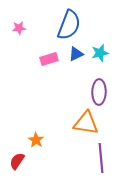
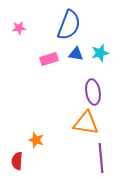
blue triangle: rotated 35 degrees clockwise
purple ellipse: moved 6 px left; rotated 10 degrees counterclockwise
orange star: rotated 14 degrees counterclockwise
red semicircle: rotated 30 degrees counterclockwise
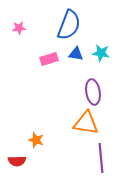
cyan star: moved 1 px right; rotated 24 degrees clockwise
red semicircle: rotated 96 degrees counterclockwise
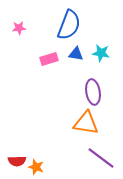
orange star: moved 27 px down
purple line: rotated 48 degrees counterclockwise
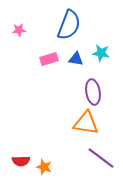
pink star: moved 2 px down
blue triangle: moved 5 px down
red semicircle: moved 4 px right
orange star: moved 8 px right
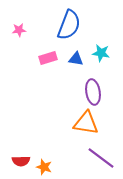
pink rectangle: moved 1 px left, 1 px up
